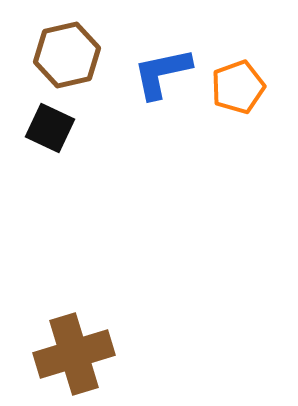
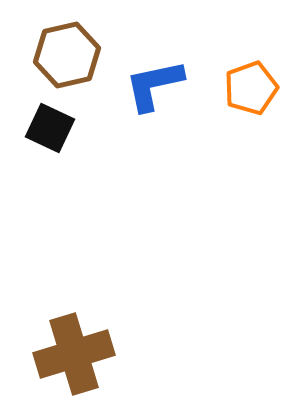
blue L-shape: moved 8 px left, 12 px down
orange pentagon: moved 13 px right, 1 px down
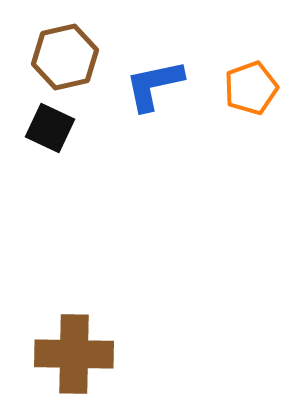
brown hexagon: moved 2 px left, 2 px down
brown cross: rotated 18 degrees clockwise
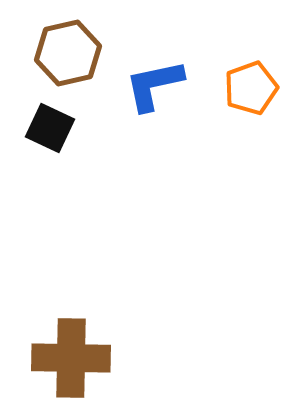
brown hexagon: moved 3 px right, 4 px up
brown cross: moved 3 px left, 4 px down
